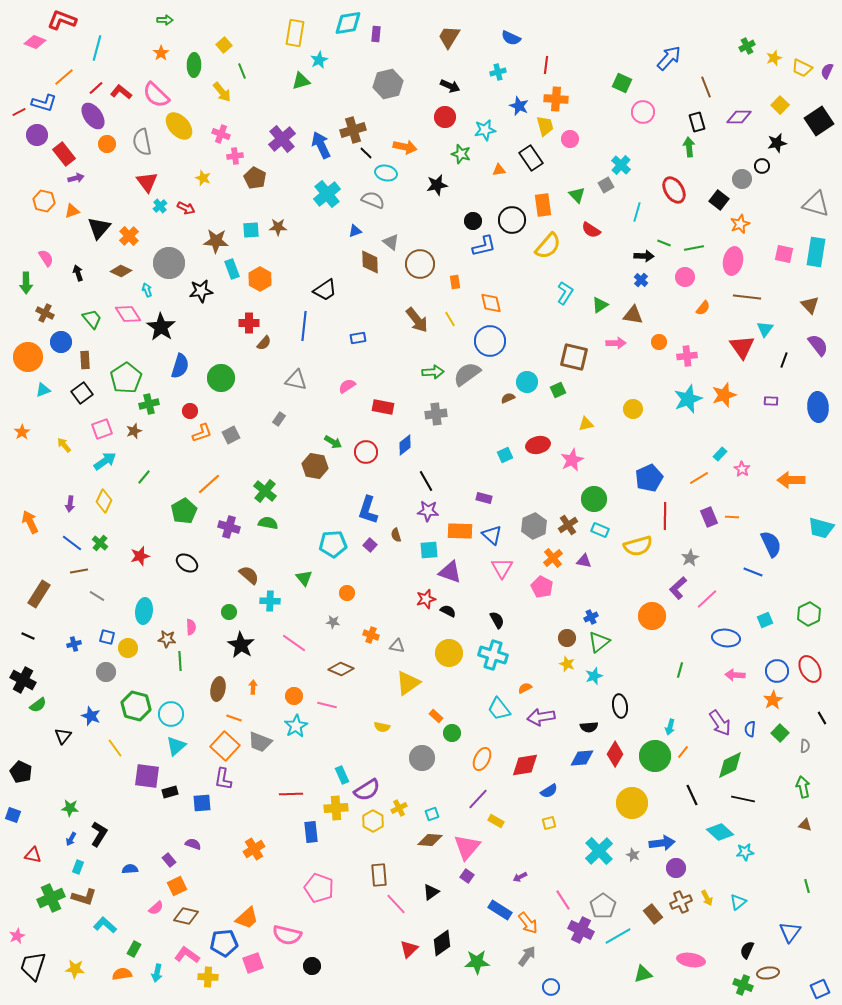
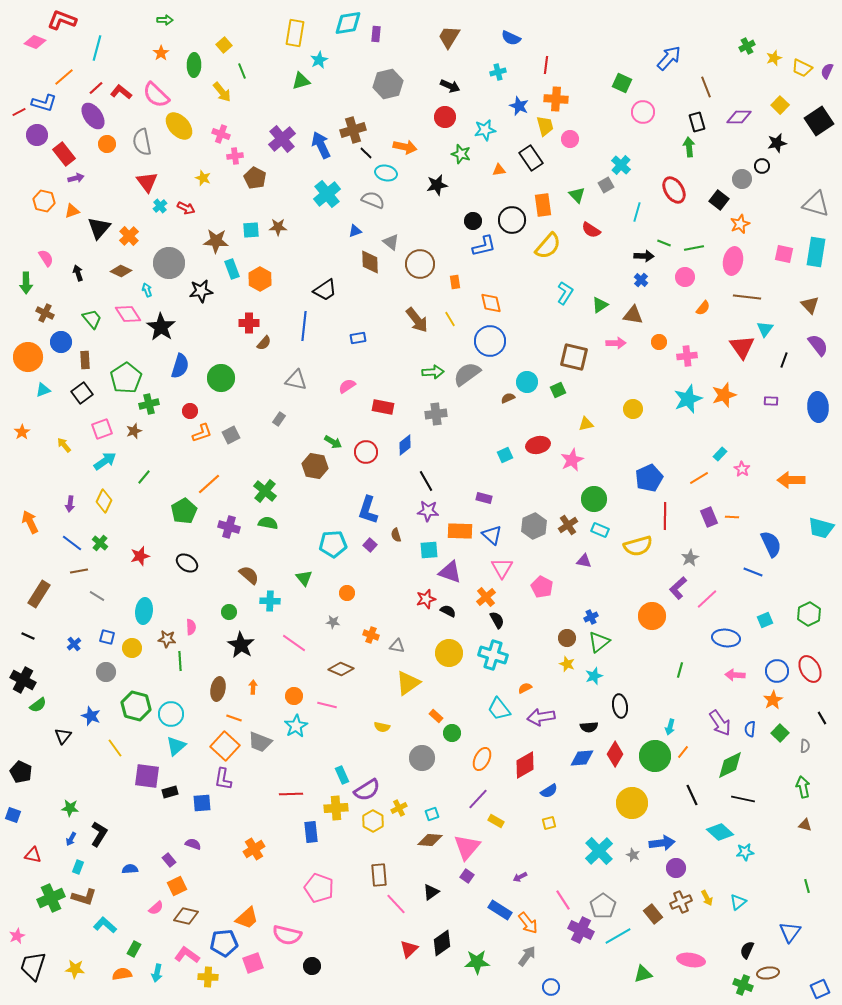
orange cross at (553, 558): moved 67 px left, 39 px down
blue cross at (74, 644): rotated 24 degrees counterclockwise
yellow circle at (128, 648): moved 4 px right
red diamond at (525, 765): rotated 20 degrees counterclockwise
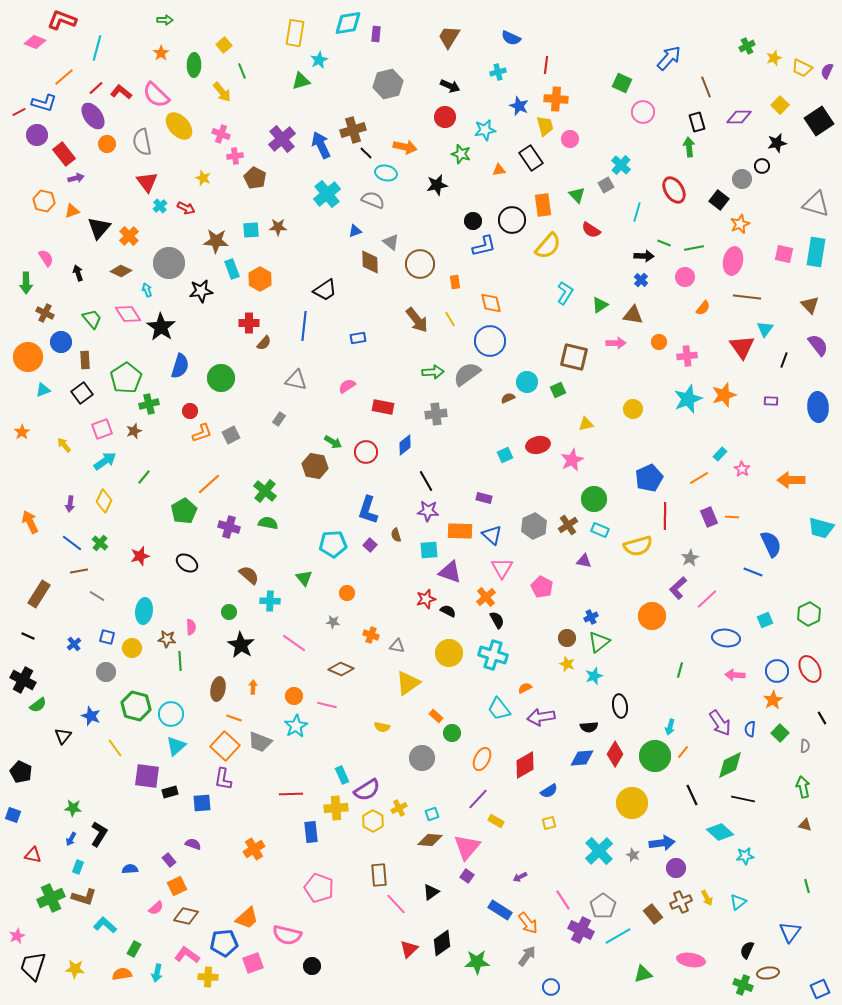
green star at (70, 808): moved 3 px right
cyan star at (745, 852): moved 4 px down
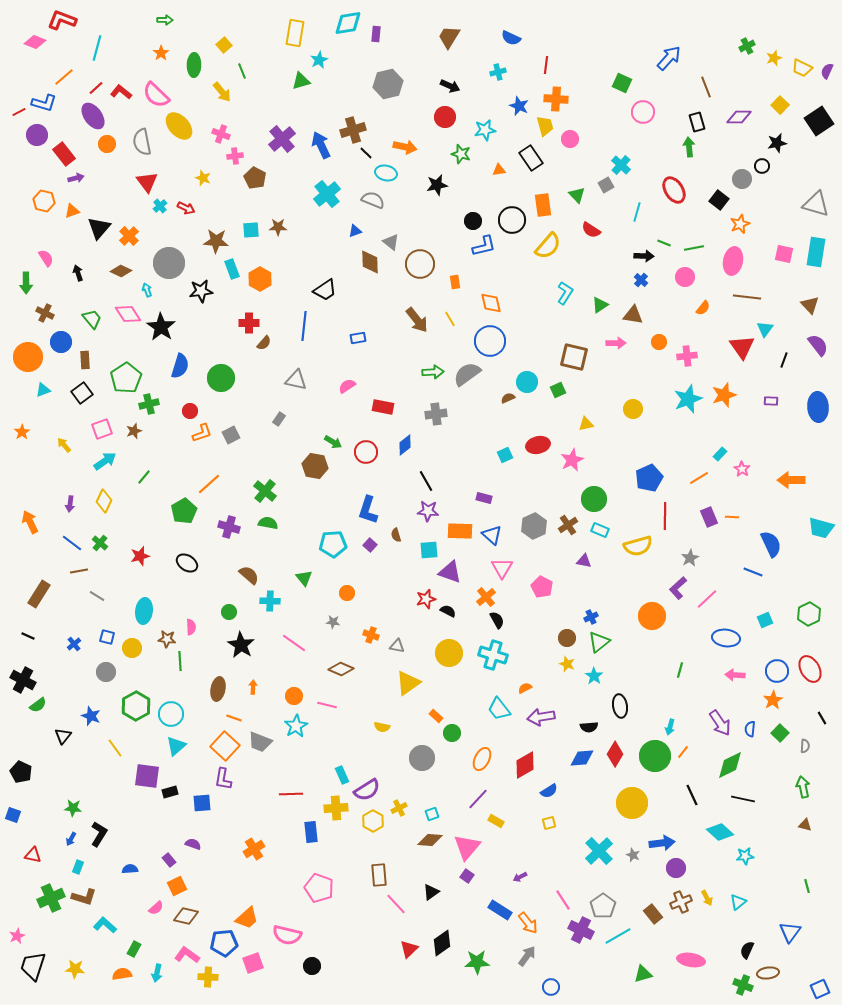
cyan star at (594, 676): rotated 18 degrees counterclockwise
green hexagon at (136, 706): rotated 16 degrees clockwise
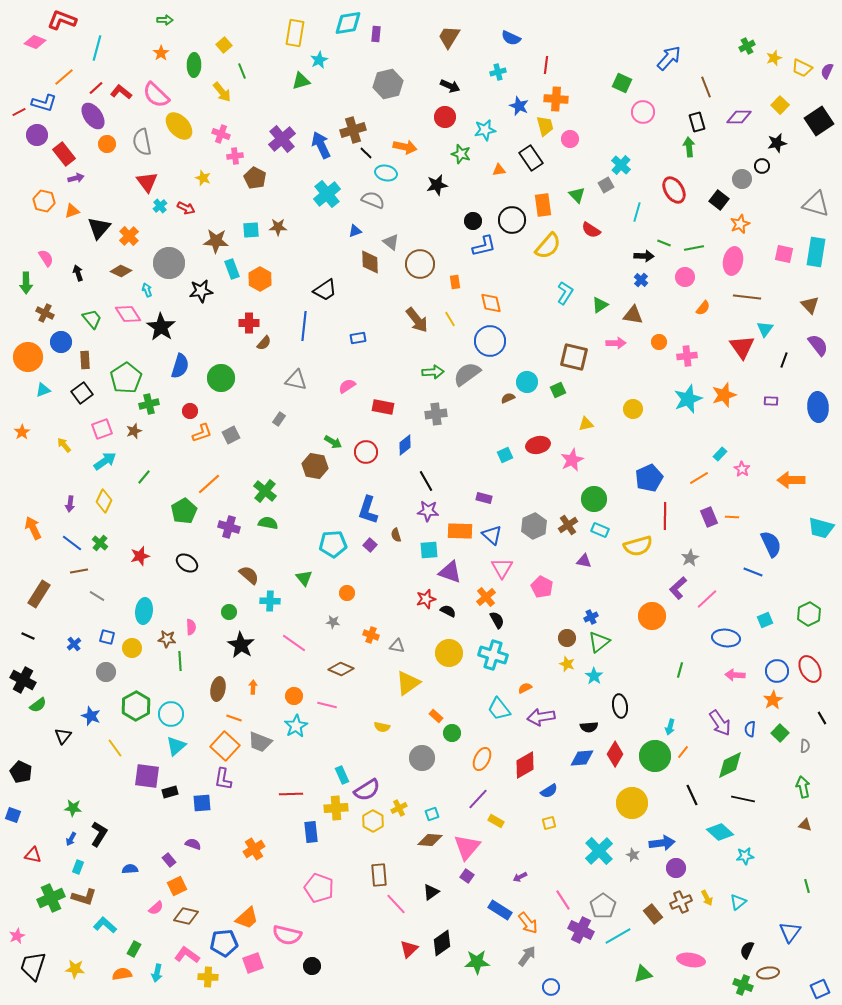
orange arrow at (30, 522): moved 3 px right, 6 px down
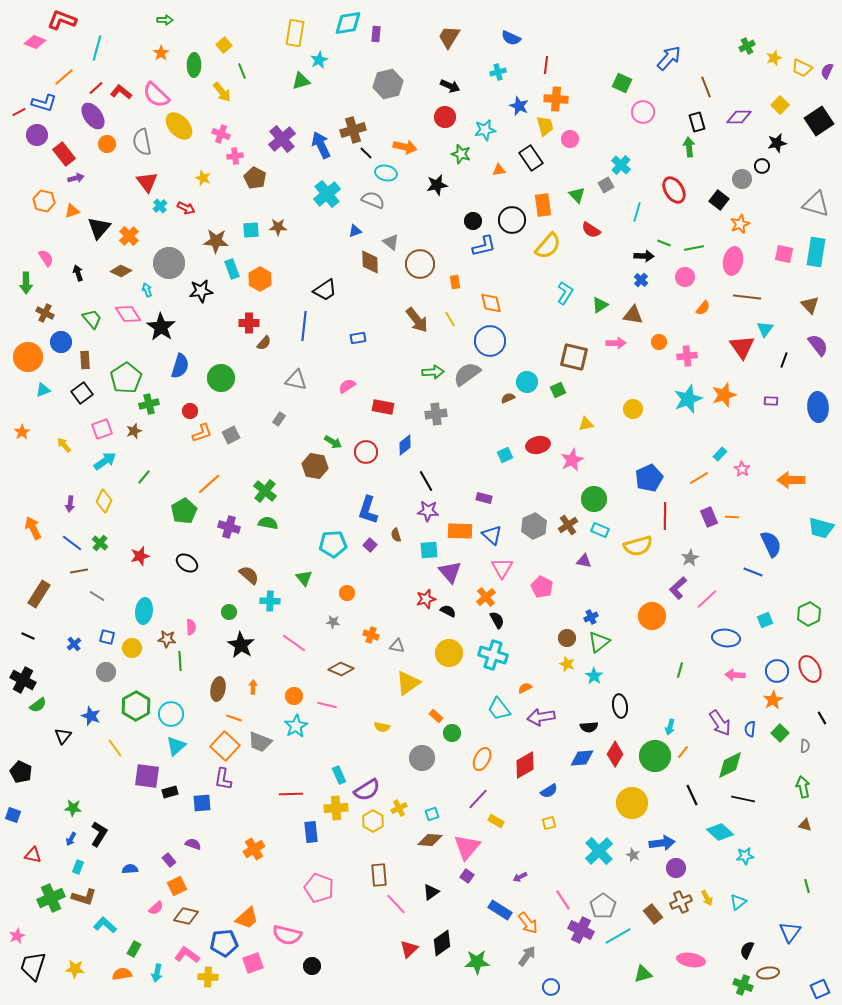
purple triangle at (450, 572): rotated 30 degrees clockwise
cyan rectangle at (342, 775): moved 3 px left
